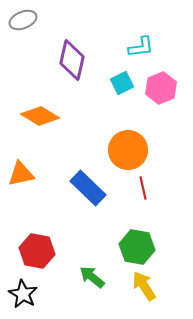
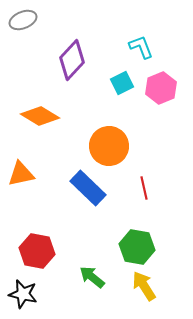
cyan L-shape: rotated 104 degrees counterclockwise
purple diamond: rotated 30 degrees clockwise
orange circle: moved 19 px left, 4 px up
red line: moved 1 px right
black star: rotated 16 degrees counterclockwise
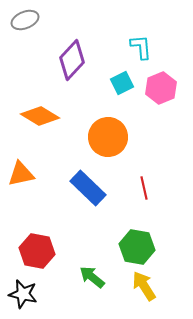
gray ellipse: moved 2 px right
cyan L-shape: rotated 16 degrees clockwise
orange circle: moved 1 px left, 9 px up
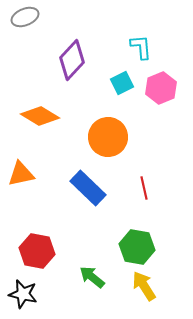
gray ellipse: moved 3 px up
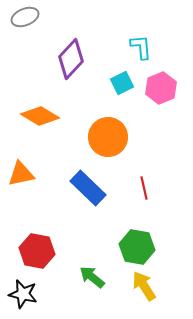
purple diamond: moved 1 px left, 1 px up
